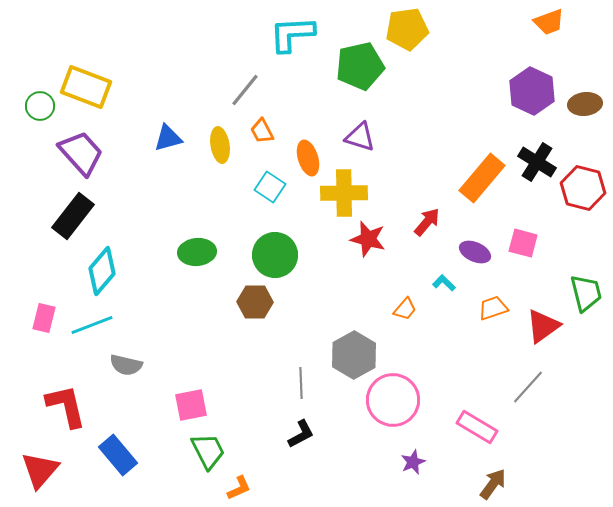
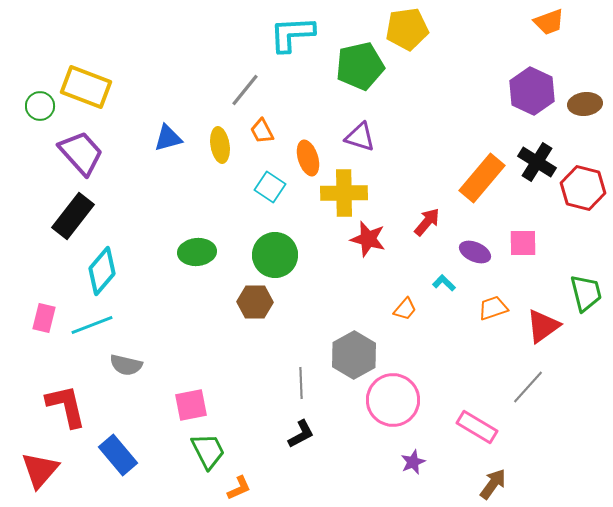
pink square at (523, 243): rotated 16 degrees counterclockwise
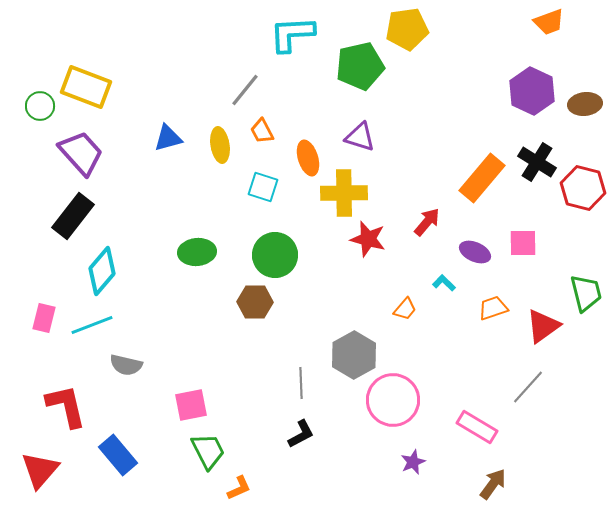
cyan square at (270, 187): moved 7 px left; rotated 16 degrees counterclockwise
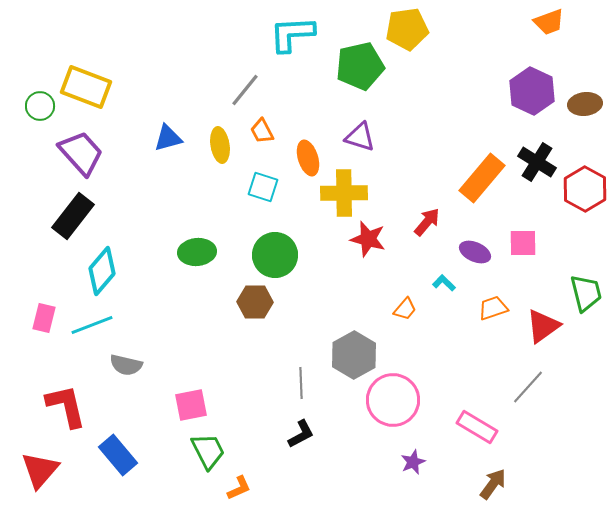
red hexagon at (583, 188): moved 2 px right, 1 px down; rotated 15 degrees clockwise
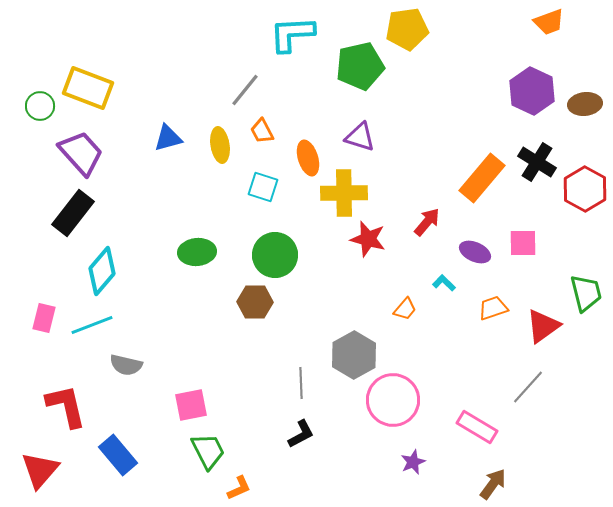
yellow rectangle at (86, 87): moved 2 px right, 1 px down
black rectangle at (73, 216): moved 3 px up
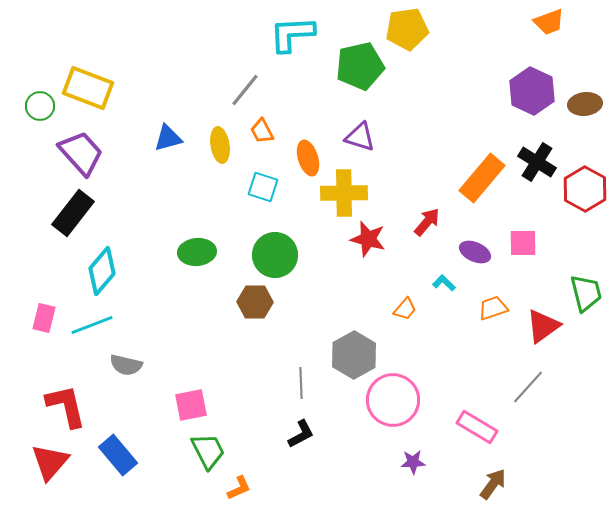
purple star at (413, 462): rotated 20 degrees clockwise
red triangle at (40, 470): moved 10 px right, 8 px up
